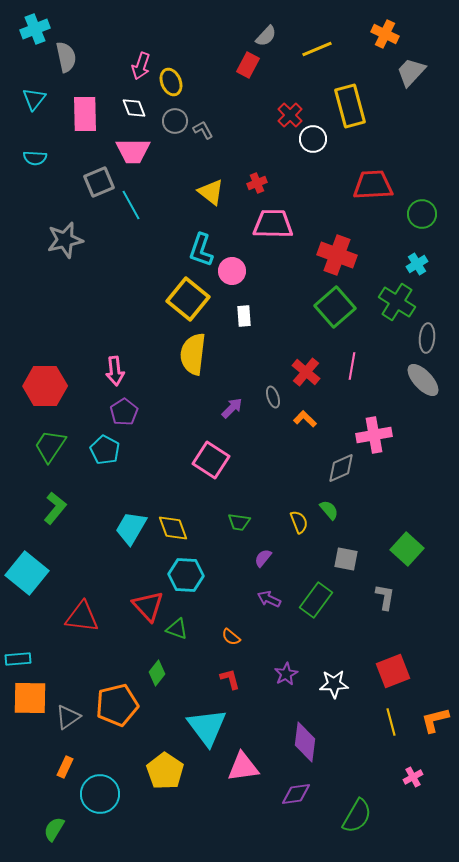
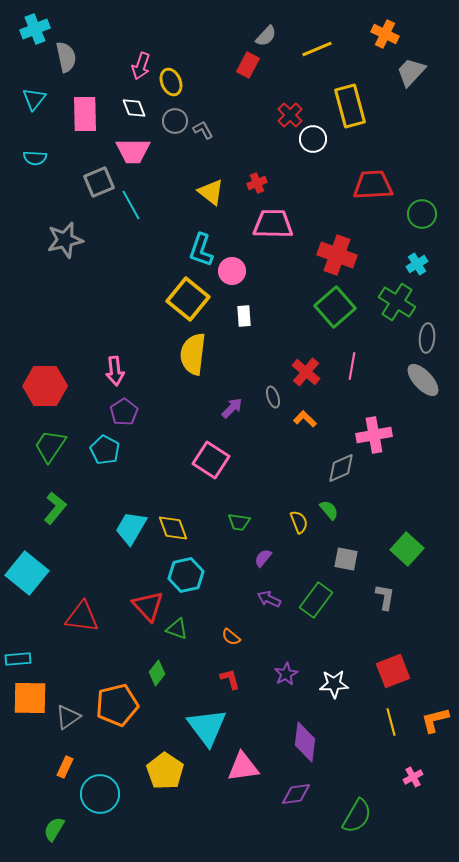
cyan hexagon at (186, 575): rotated 16 degrees counterclockwise
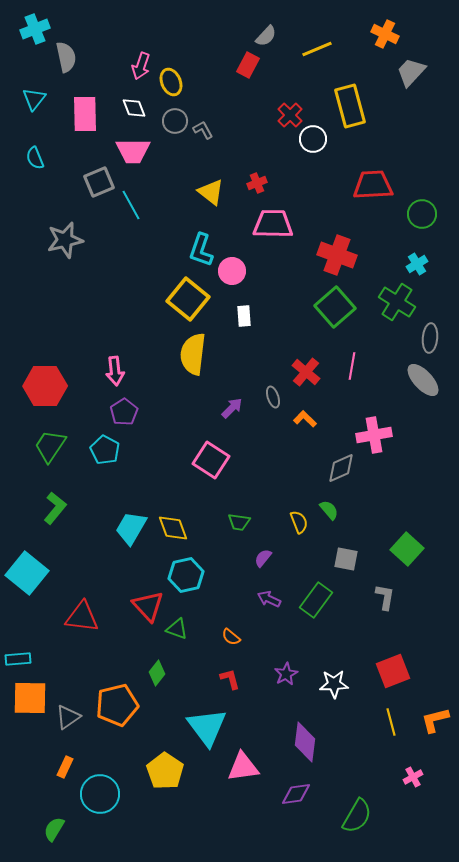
cyan semicircle at (35, 158): rotated 65 degrees clockwise
gray ellipse at (427, 338): moved 3 px right
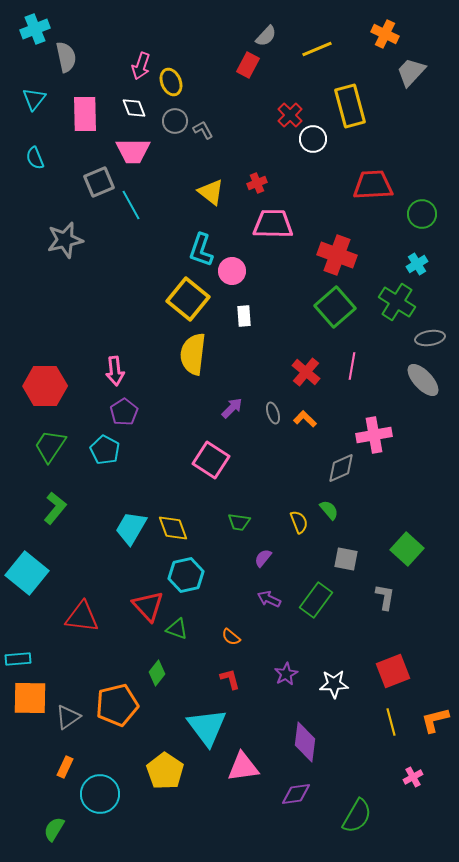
gray ellipse at (430, 338): rotated 76 degrees clockwise
gray ellipse at (273, 397): moved 16 px down
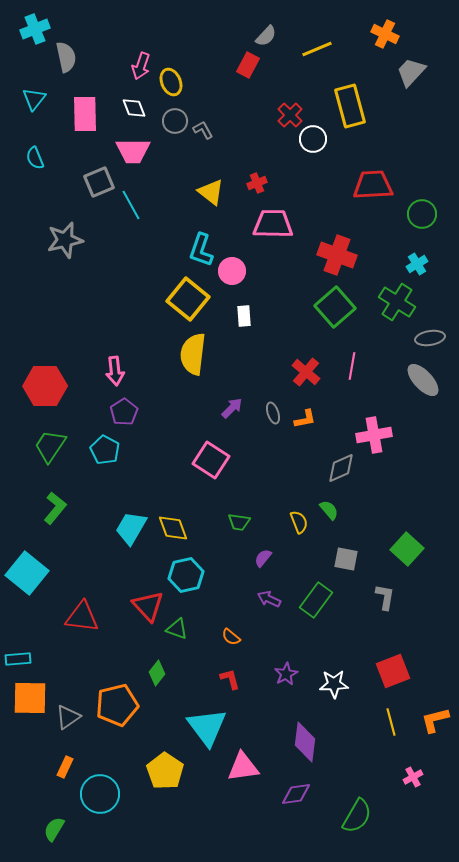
orange L-shape at (305, 419): rotated 125 degrees clockwise
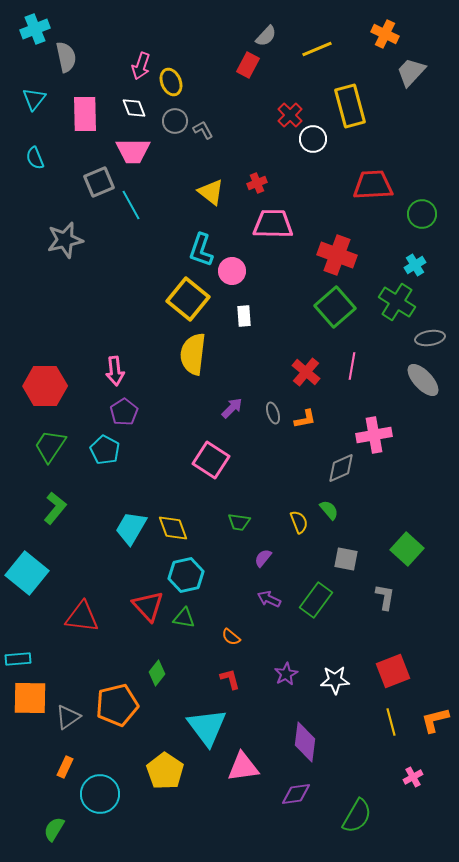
cyan cross at (417, 264): moved 2 px left, 1 px down
green triangle at (177, 629): moved 7 px right, 11 px up; rotated 10 degrees counterclockwise
white star at (334, 684): moved 1 px right, 4 px up
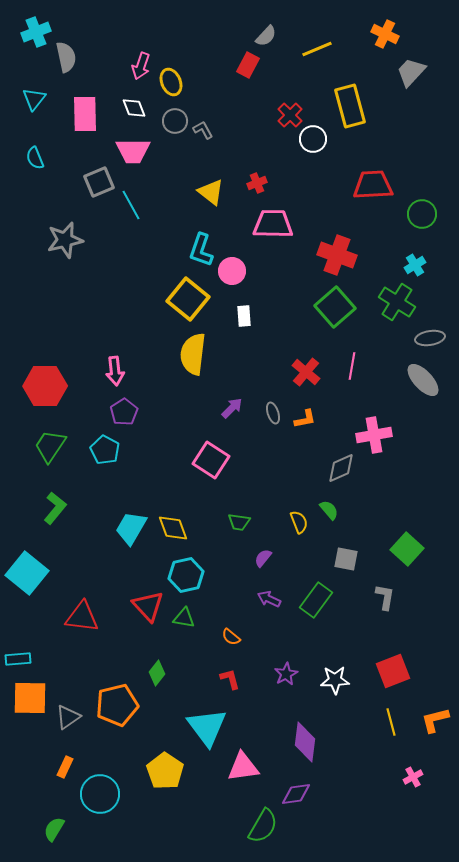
cyan cross at (35, 29): moved 1 px right, 3 px down
green semicircle at (357, 816): moved 94 px left, 10 px down
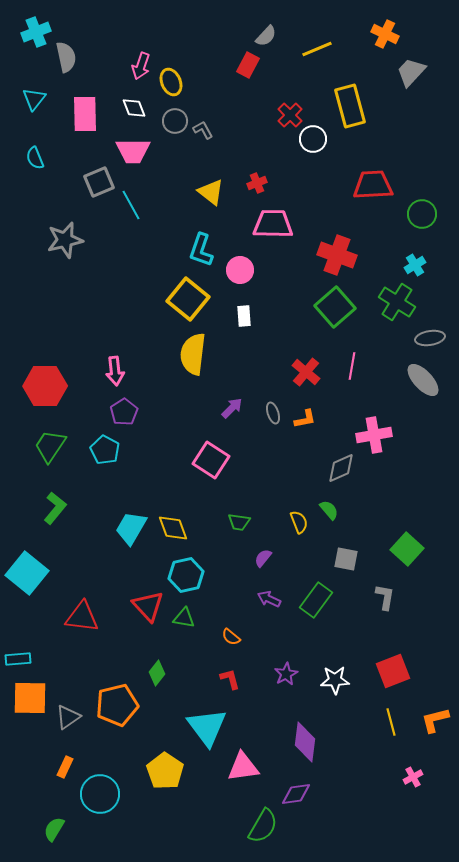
pink circle at (232, 271): moved 8 px right, 1 px up
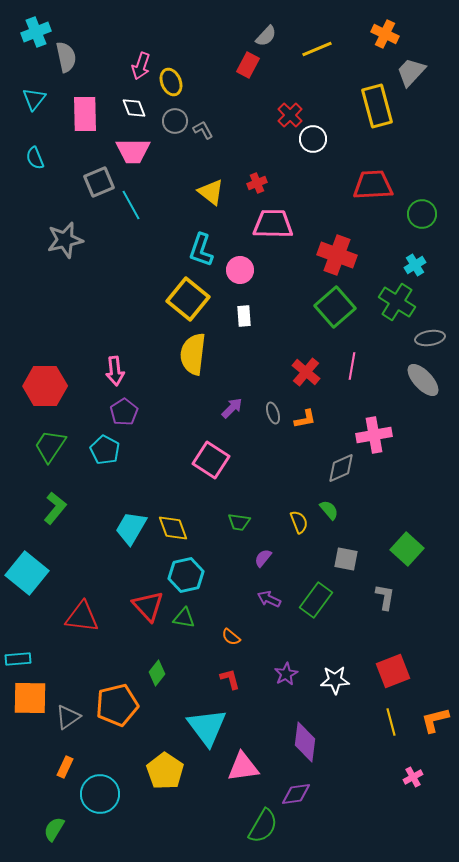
yellow rectangle at (350, 106): moved 27 px right
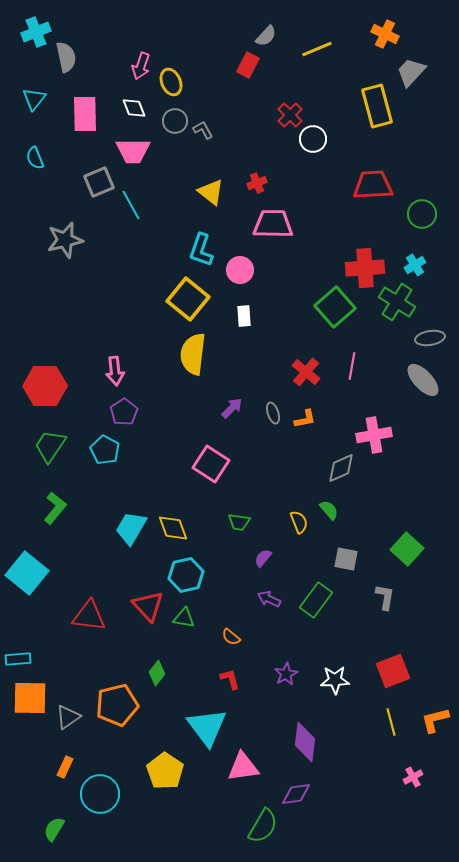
red cross at (337, 255): moved 28 px right, 13 px down; rotated 24 degrees counterclockwise
pink square at (211, 460): moved 4 px down
red triangle at (82, 617): moved 7 px right, 1 px up
